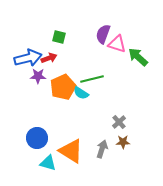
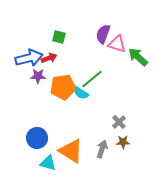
blue arrow: moved 1 px right
green line: rotated 25 degrees counterclockwise
orange pentagon: rotated 15 degrees clockwise
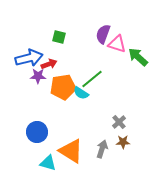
red arrow: moved 6 px down
blue circle: moved 6 px up
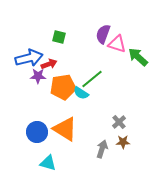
orange triangle: moved 6 px left, 22 px up
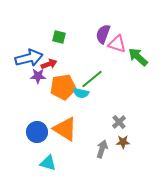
cyan semicircle: rotated 21 degrees counterclockwise
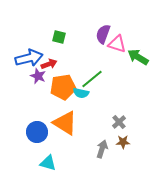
green arrow: rotated 10 degrees counterclockwise
purple star: rotated 21 degrees clockwise
orange triangle: moved 6 px up
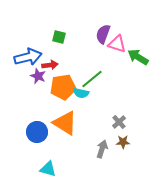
blue arrow: moved 1 px left, 1 px up
red arrow: moved 1 px right, 1 px down; rotated 14 degrees clockwise
cyan triangle: moved 6 px down
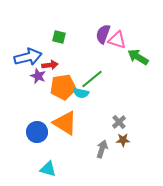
pink triangle: moved 4 px up
brown star: moved 2 px up
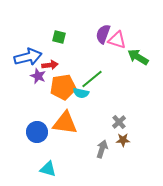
orange triangle: rotated 24 degrees counterclockwise
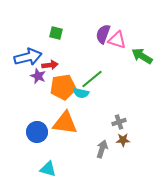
green square: moved 3 px left, 4 px up
green arrow: moved 4 px right, 1 px up
gray cross: rotated 24 degrees clockwise
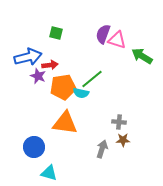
gray cross: rotated 24 degrees clockwise
blue circle: moved 3 px left, 15 px down
cyan triangle: moved 1 px right, 4 px down
